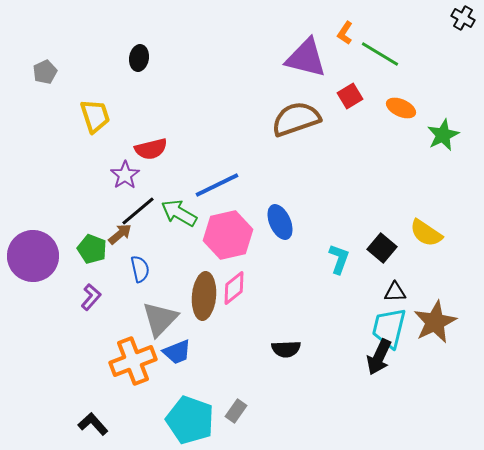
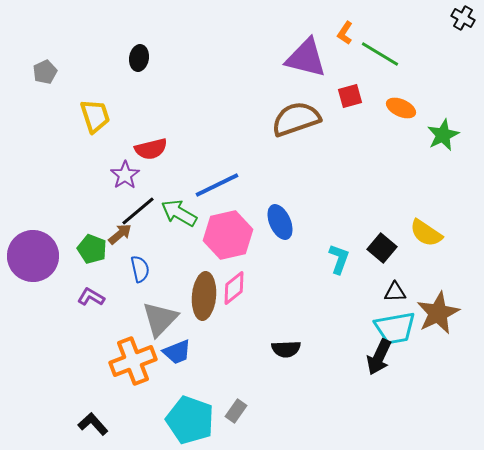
red square: rotated 15 degrees clockwise
purple L-shape: rotated 100 degrees counterclockwise
brown star: moved 3 px right, 9 px up
cyan trapezoid: moved 6 px right; rotated 114 degrees counterclockwise
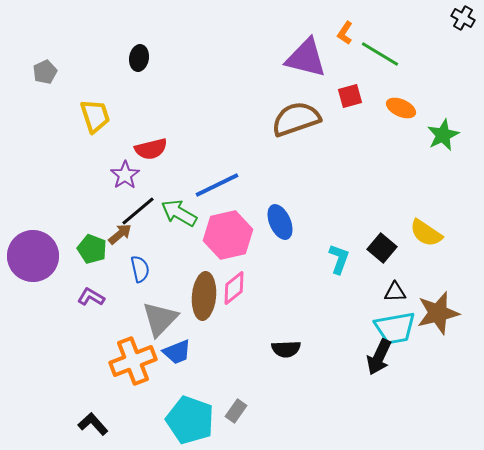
brown star: rotated 12 degrees clockwise
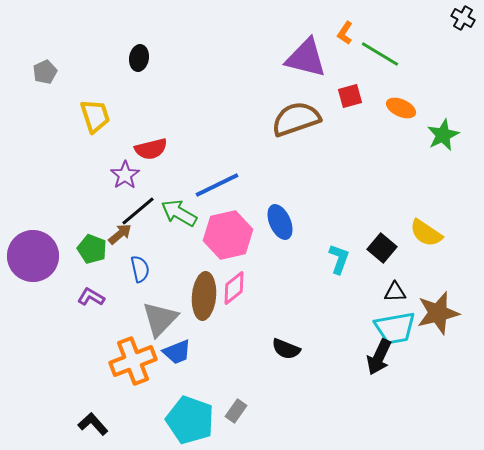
black semicircle: rotated 24 degrees clockwise
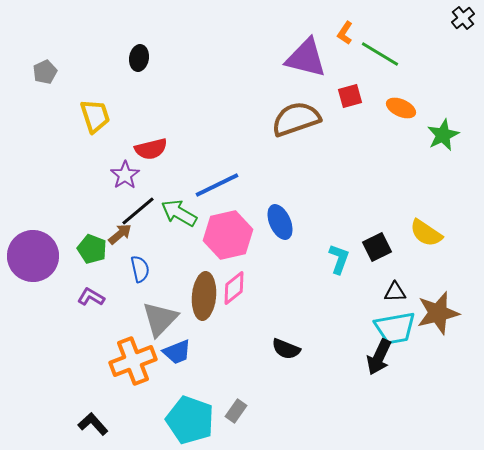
black cross: rotated 20 degrees clockwise
black square: moved 5 px left, 1 px up; rotated 24 degrees clockwise
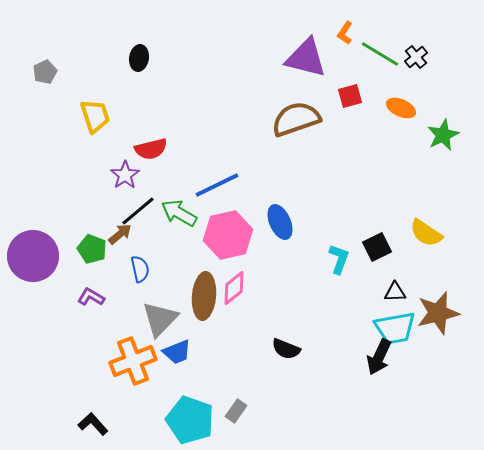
black cross: moved 47 px left, 39 px down
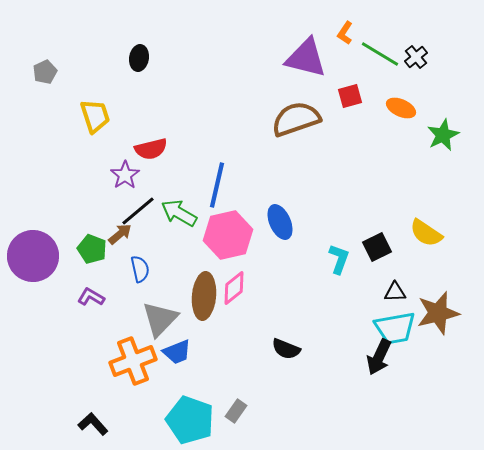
blue line: rotated 51 degrees counterclockwise
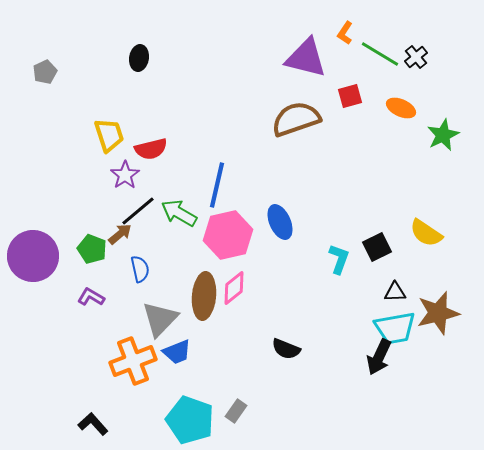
yellow trapezoid: moved 14 px right, 19 px down
